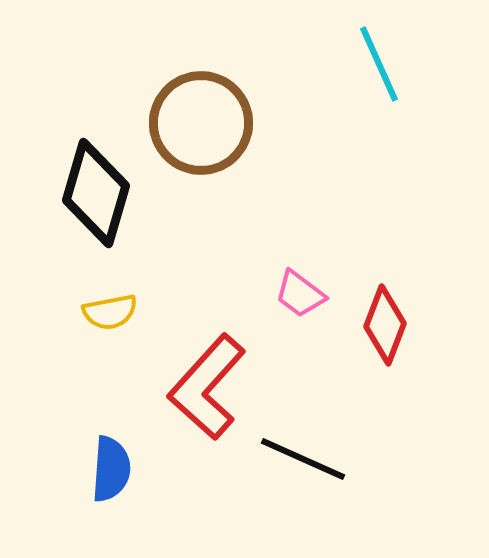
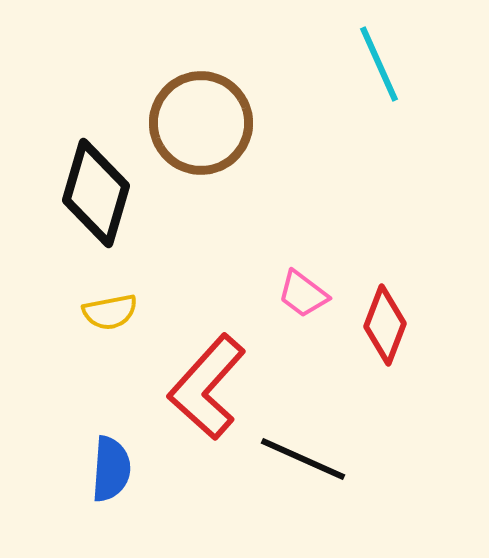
pink trapezoid: moved 3 px right
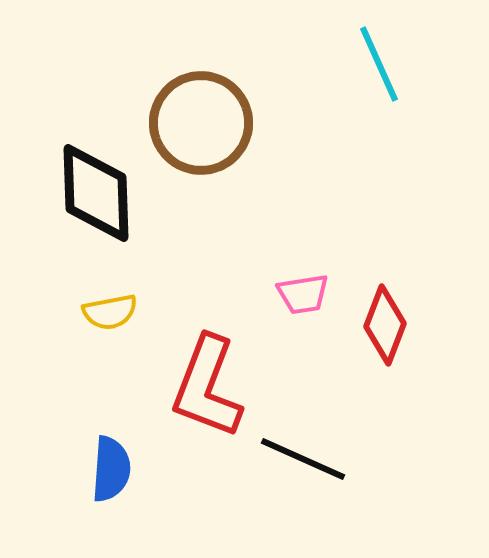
black diamond: rotated 18 degrees counterclockwise
pink trapezoid: rotated 46 degrees counterclockwise
red L-shape: rotated 21 degrees counterclockwise
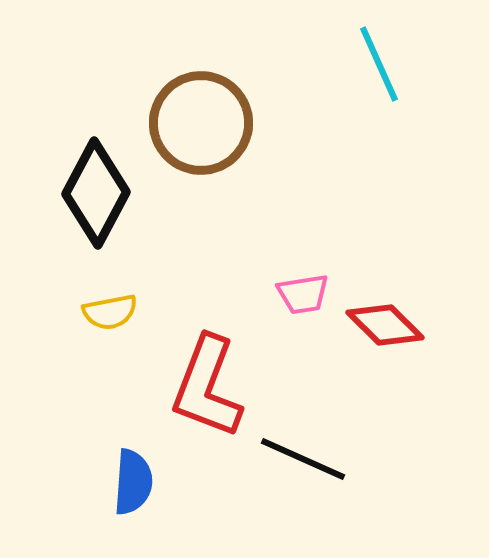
black diamond: rotated 30 degrees clockwise
red diamond: rotated 66 degrees counterclockwise
blue semicircle: moved 22 px right, 13 px down
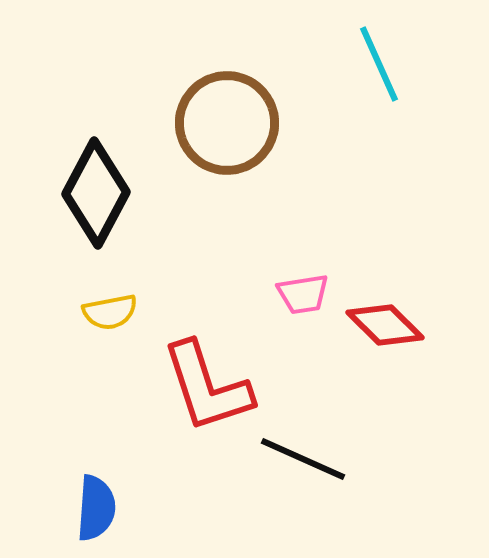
brown circle: moved 26 px right
red L-shape: rotated 39 degrees counterclockwise
blue semicircle: moved 37 px left, 26 px down
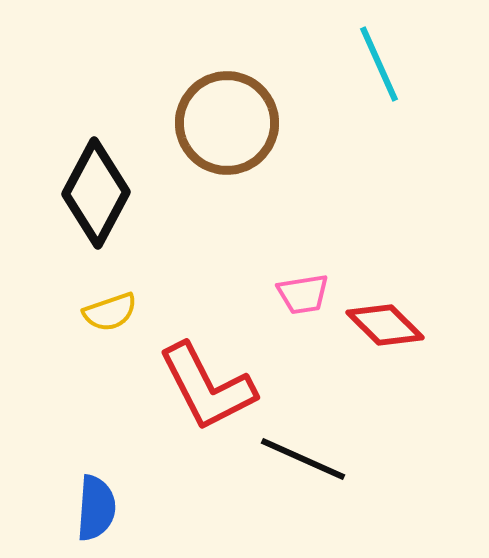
yellow semicircle: rotated 8 degrees counterclockwise
red L-shape: rotated 9 degrees counterclockwise
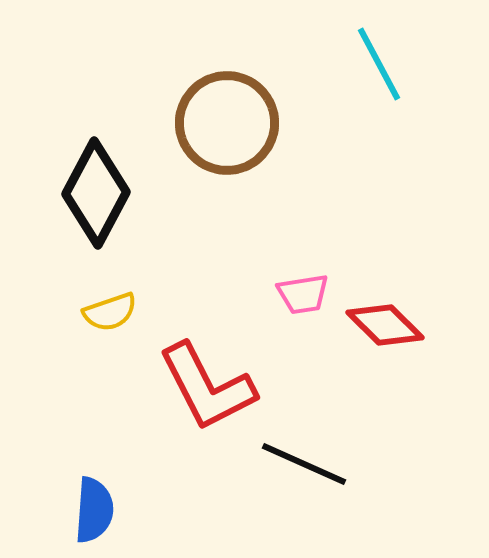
cyan line: rotated 4 degrees counterclockwise
black line: moved 1 px right, 5 px down
blue semicircle: moved 2 px left, 2 px down
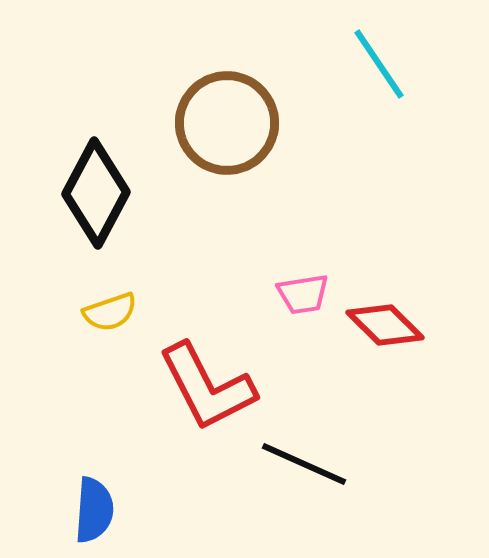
cyan line: rotated 6 degrees counterclockwise
